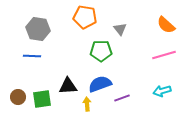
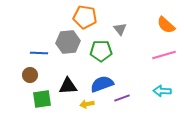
gray hexagon: moved 30 px right, 13 px down; rotated 15 degrees counterclockwise
blue line: moved 7 px right, 3 px up
blue semicircle: moved 2 px right
cyan arrow: rotated 18 degrees clockwise
brown circle: moved 12 px right, 22 px up
yellow arrow: rotated 96 degrees counterclockwise
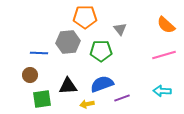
orange pentagon: rotated 10 degrees counterclockwise
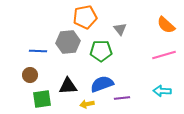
orange pentagon: rotated 10 degrees counterclockwise
blue line: moved 1 px left, 2 px up
purple line: rotated 14 degrees clockwise
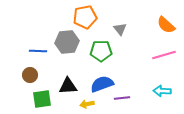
gray hexagon: moved 1 px left
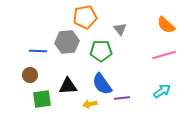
blue semicircle: rotated 105 degrees counterclockwise
cyan arrow: rotated 144 degrees clockwise
yellow arrow: moved 3 px right
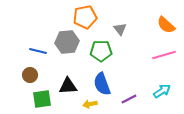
blue line: rotated 12 degrees clockwise
blue semicircle: rotated 15 degrees clockwise
purple line: moved 7 px right, 1 px down; rotated 21 degrees counterclockwise
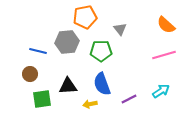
brown circle: moved 1 px up
cyan arrow: moved 1 px left
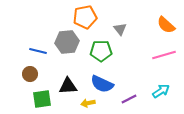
blue semicircle: rotated 45 degrees counterclockwise
yellow arrow: moved 2 px left, 1 px up
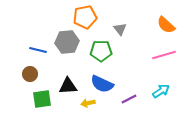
blue line: moved 1 px up
